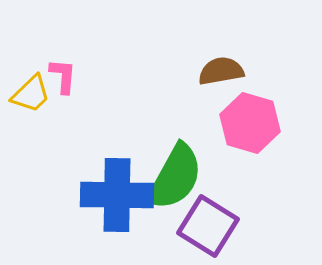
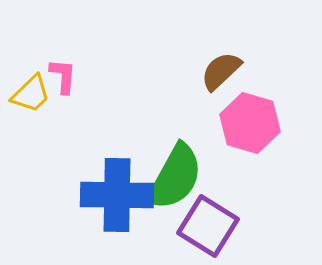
brown semicircle: rotated 33 degrees counterclockwise
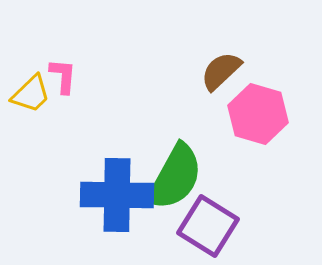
pink hexagon: moved 8 px right, 9 px up
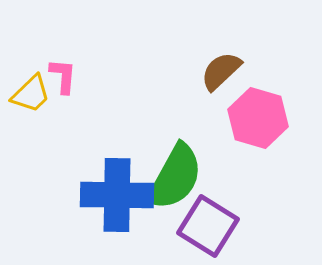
pink hexagon: moved 4 px down
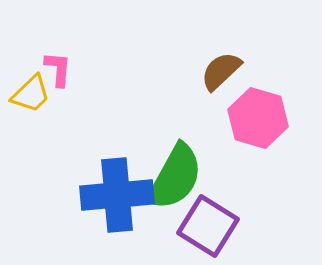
pink L-shape: moved 5 px left, 7 px up
blue cross: rotated 6 degrees counterclockwise
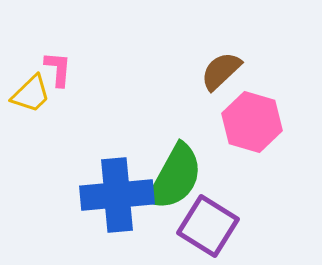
pink hexagon: moved 6 px left, 4 px down
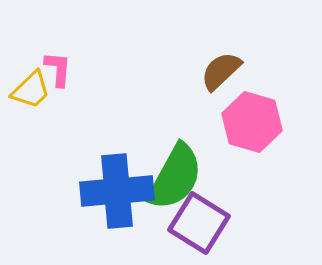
yellow trapezoid: moved 4 px up
blue cross: moved 4 px up
purple square: moved 9 px left, 3 px up
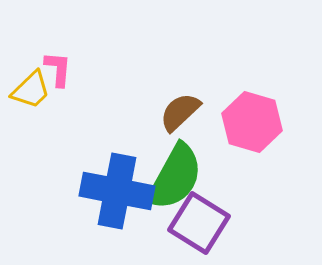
brown semicircle: moved 41 px left, 41 px down
blue cross: rotated 16 degrees clockwise
